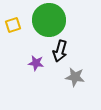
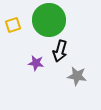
gray star: moved 2 px right, 1 px up
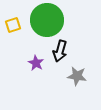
green circle: moved 2 px left
purple star: rotated 21 degrees clockwise
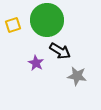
black arrow: rotated 75 degrees counterclockwise
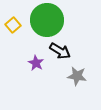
yellow square: rotated 21 degrees counterclockwise
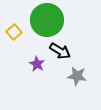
yellow square: moved 1 px right, 7 px down
purple star: moved 1 px right, 1 px down
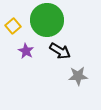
yellow square: moved 1 px left, 6 px up
purple star: moved 11 px left, 13 px up
gray star: moved 1 px right; rotated 12 degrees counterclockwise
